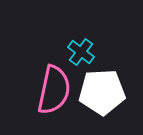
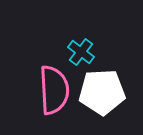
pink semicircle: rotated 15 degrees counterclockwise
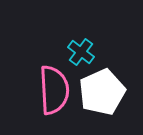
white pentagon: rotated 21 degrees counterclockwise
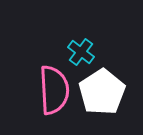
white pentagon: rotated 9 degrees counterclockwise
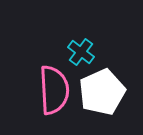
white pentagon: rotated 9 degrees clockwise
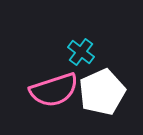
pink semicircle: rotated 75 degrees clockwise
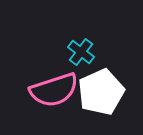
white pentagon: moved 1 px left
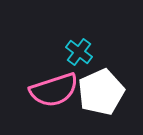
cyan cross: moved 2 px left
